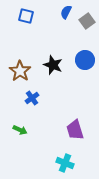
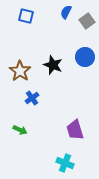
blue circle: moved 3 px up
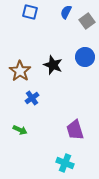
blue square: moved 4 px right, 4 px up
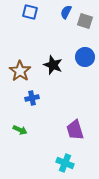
gray square: moved 2 px left; rotated 35 degrees counterclockwise
blue cross: rotated 24 degrees clockwise
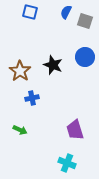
cyan cross: moved 2 px right
